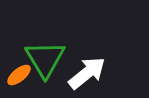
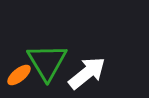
green triangle: moved 2 px right, 3 px down
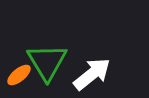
white arrow: moved 5 px right, 1 px down
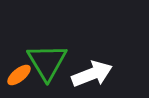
white arrow: rotated 18 degrees clockwise
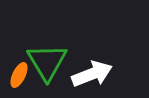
orange ellipse: rotated 25 degrees counterclockwise
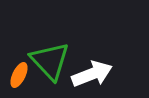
green triangle: moved 3 px right, 1 px up; rotated 12 degrees counterclockwise
